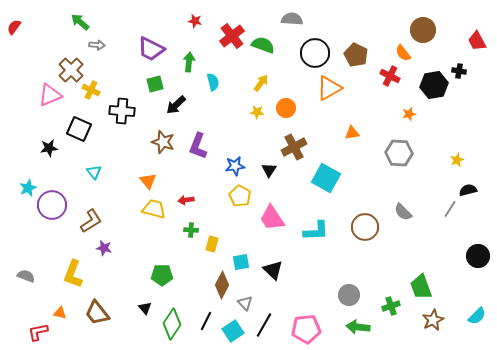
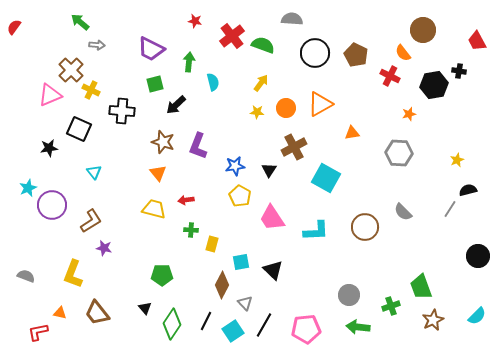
orange triangle at (329, 88): moved 9 px left, 16 px down
orange triangle at (148, 181): moved 10 px right, 8 px up
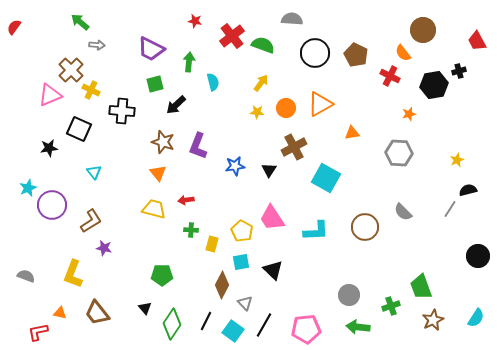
black cross at (459, 71): rotated 24 degrees counterclockwise
yellow pentagon at (240, 196): moved 2 px right, 35 px down
cyan semicircle at (477, 316): moved 1 px left, 2 px down; rotated 12 degrees counterclockwise
cyan square at (233, 331): rotated 20 degrees counterclockwise
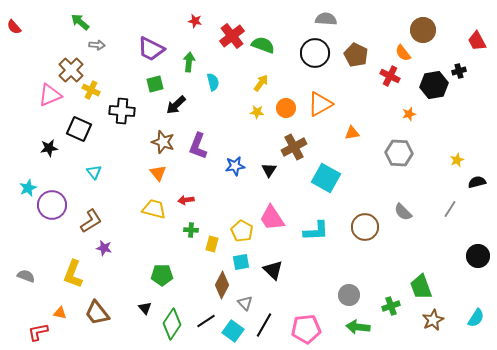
gray semicircle at (292, 19): moved 34 px right
red semicircle at (14, 27): rotated 77 degrees counterclockwise
black semicircle at (468, 190): moved 9 px right, 8 px up
black line at (206, 321): rotated 30 degrees clockwise
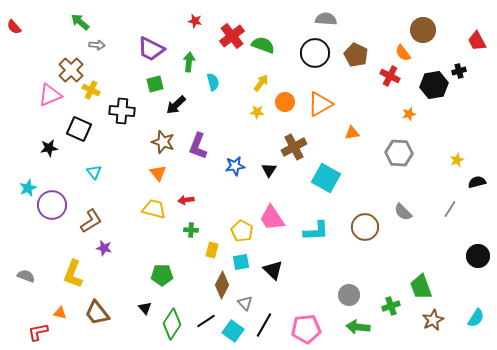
orange circle at (286, 108): moved 1 px left, 6 px up
yellow rectangle at (212, 244): moved 6 px down
